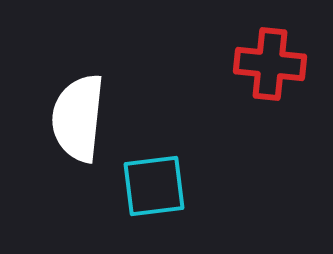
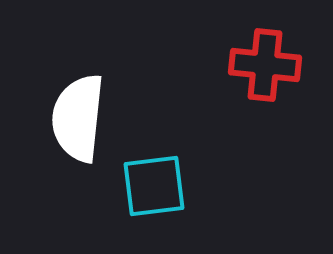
red cross: moved 5 px left, 1 px down
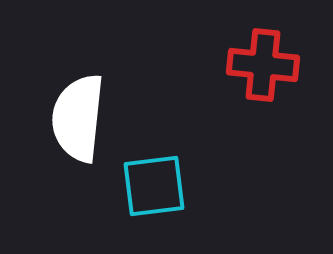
red cross: moved 2 px left
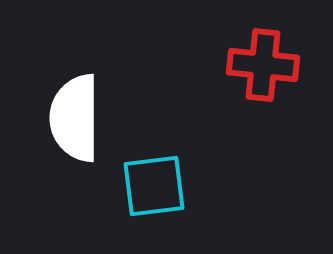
white semicircle: moved 3 px left; rotated 6 degrees counterclockwise
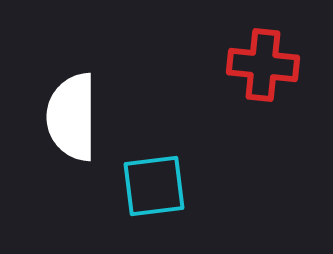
white semicircle: moved 3 px left, 1 px up
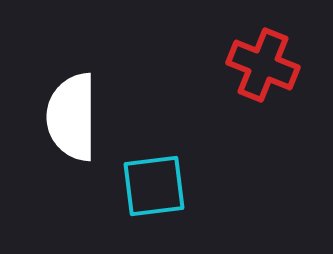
red cross: rotated 16 degrees clockwise
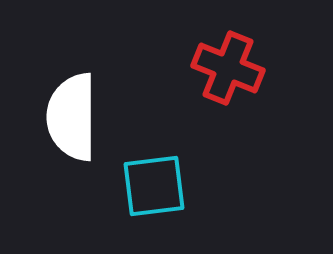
red cross: moved 35 px left, 3 px down
